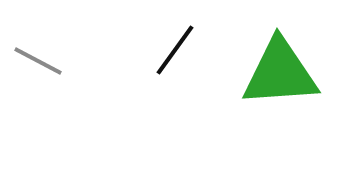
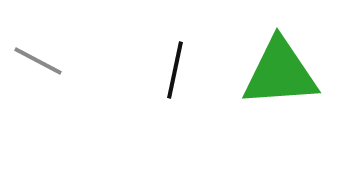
black line: moved 20 px down; rotated 24 degrees counterclockwise
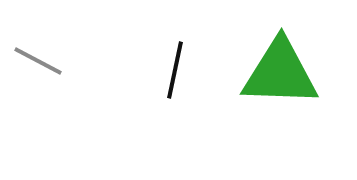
green triangle: rotated 6 degrees clockwise
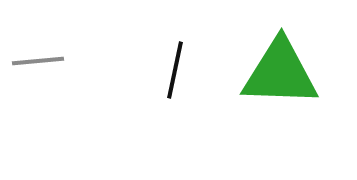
gray line: rotated 33 degrees counterclockwise
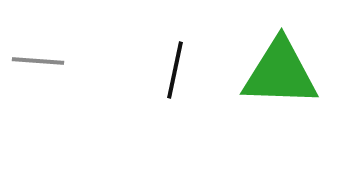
gray line: rotated 9 degrees clockwise
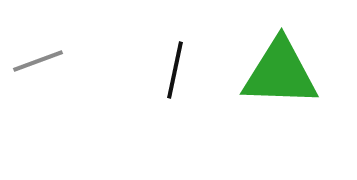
gray line: rotated 24 degrees counterclockwise
